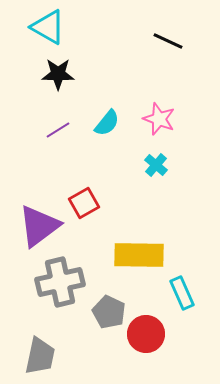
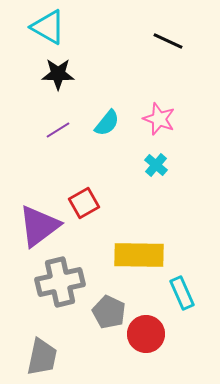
gray trapezoid: moved 2 px right, 1 px down
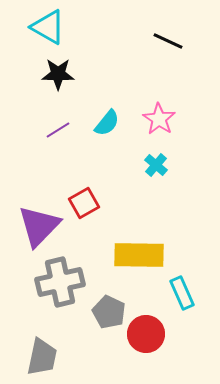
pink star: rotated 12 degrees clockwise
purple triangle: rotated 9 degrees counterclockwise
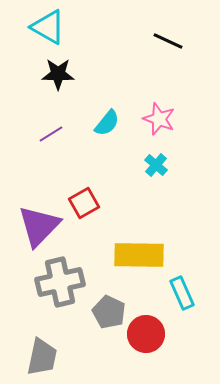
pink star: rotated 12 degrees counterclockwise
purple line: moved 7 px left, 4 px down
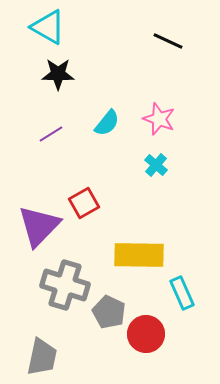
gray cross: moved 5 px right, 3 px down; rotated 30 degrees clockwise
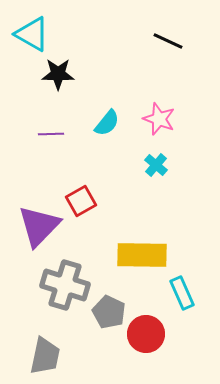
cyan triangle: moved 16 px left, 7 px down
purple line: rotated 30 degrees clockwise
red square: moved 3 px left, 2 px up
yellow rectangle: moved 3 px right
gray trapezoid: moved 3 px right, 1 px up
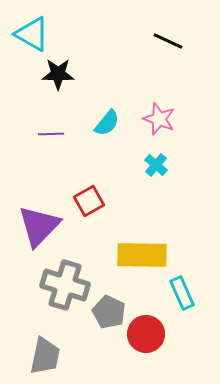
red square: moved 8 px right
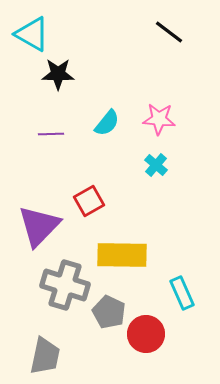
black line: moved 1 px right, 9 px up; rotated 12 degrees clockwise
pink star: rotated 16 degrees counterclockwise
yellow rectangle: moved 20 px left
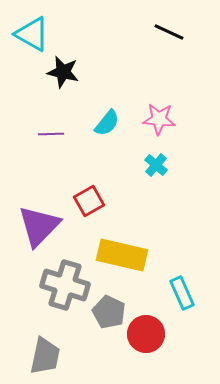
black line: rotated 12 degrees counterclockwise
black star: moved 5 px right, 2 px up; rotated 12 degrees clockwise
yellow rectangle: rotated 12 degrees clockwise
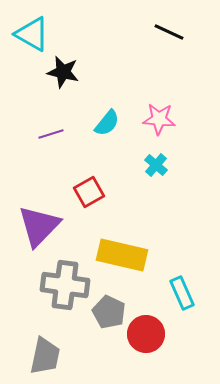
purple line: rotated 15 degrees counterclockwise
red square: moved 9 px up
gray cross: rotated 9 degrees counterclockwise
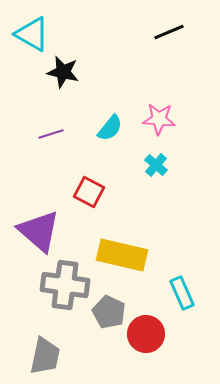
black line: rotated 48 degrees counterclockwise
cyan semicircle: moved 3 px right, 5 px down
red square: rotated 32 degrees counterclockwise
purple triangle: moved 5 px down; rotated 33 degrees counterclockwise
